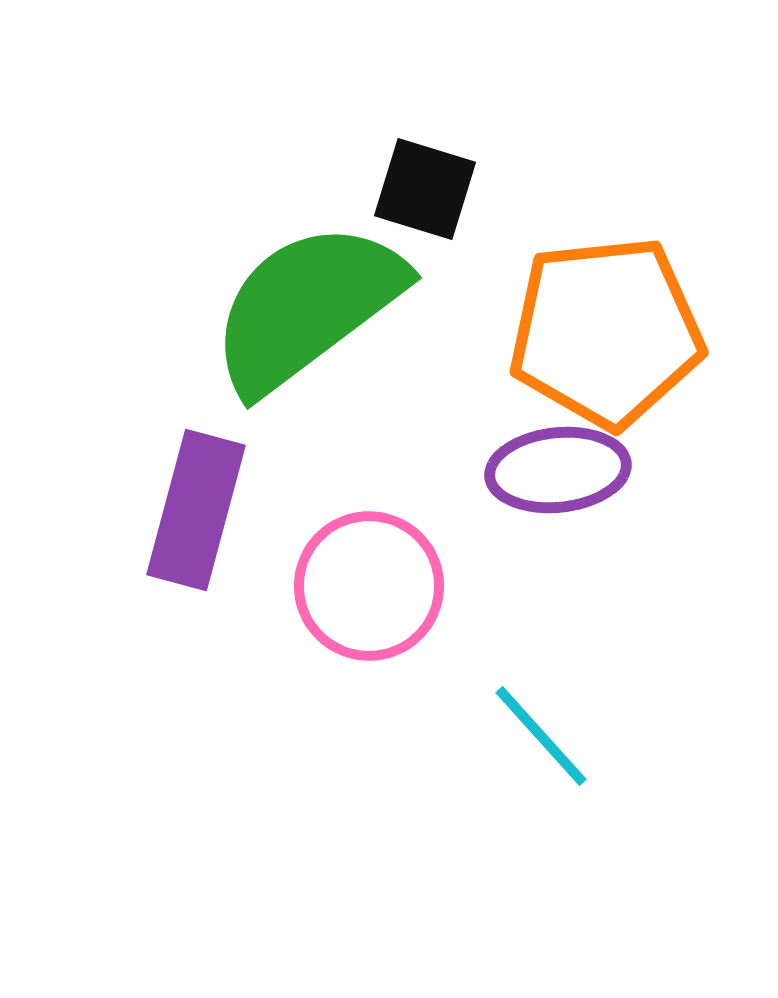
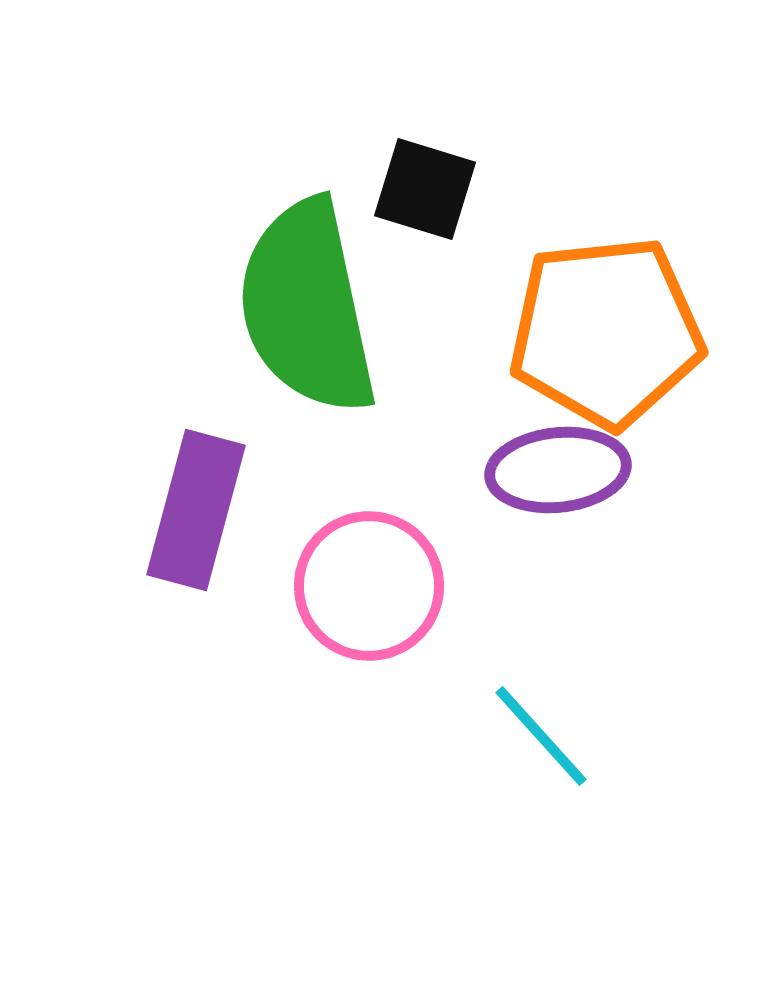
green semicircle: rotated 65 degrees counterclockwise
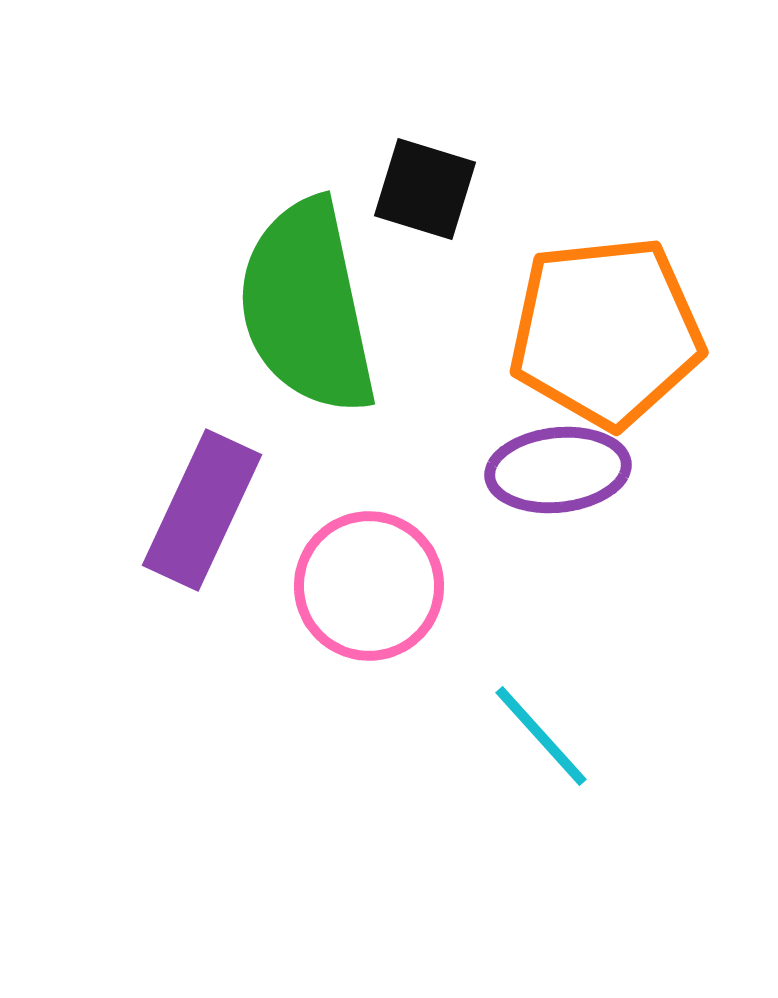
purple rectangle: moved 6 px right; rotated 10 degrees clockwise
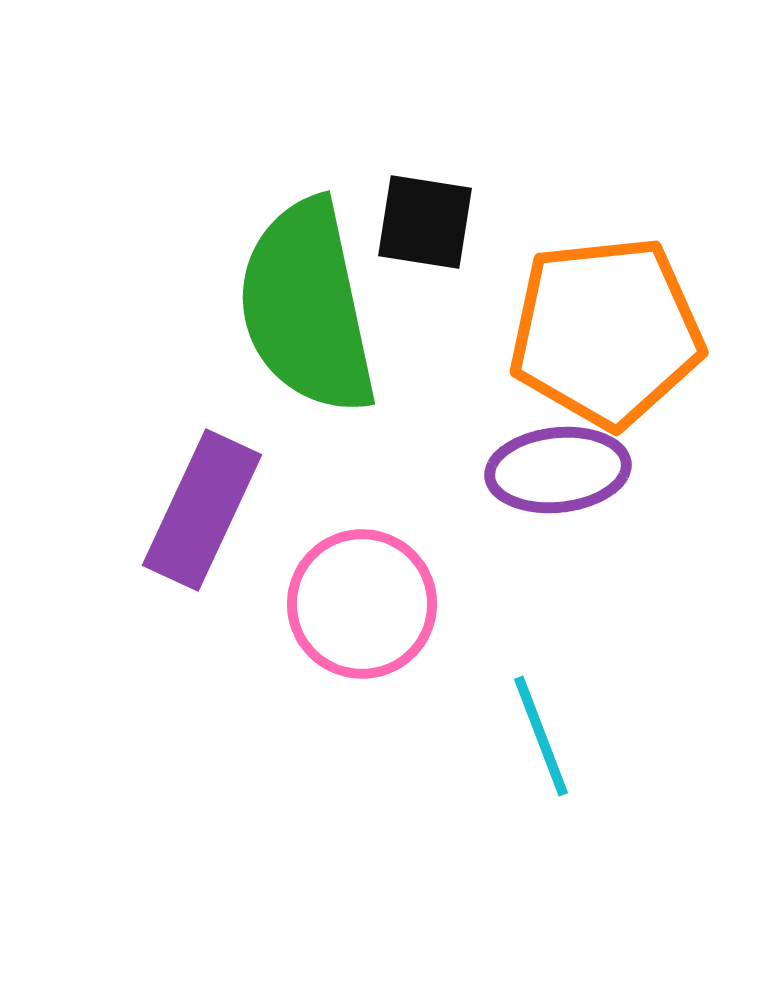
black square: moved 33 px down; rotated 8 degrees counterclockwise
pink circle: moved 7 px left, 18 px down
cyan line: rotated 21 degrees clockwise
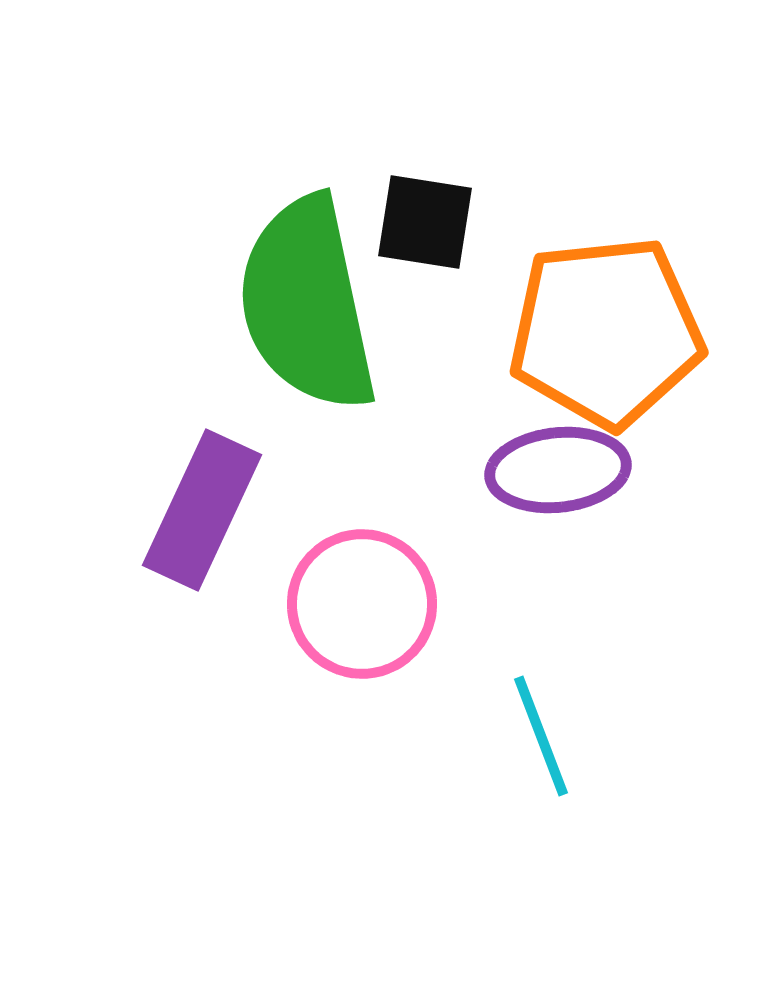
green semicircle: moved 3 px up
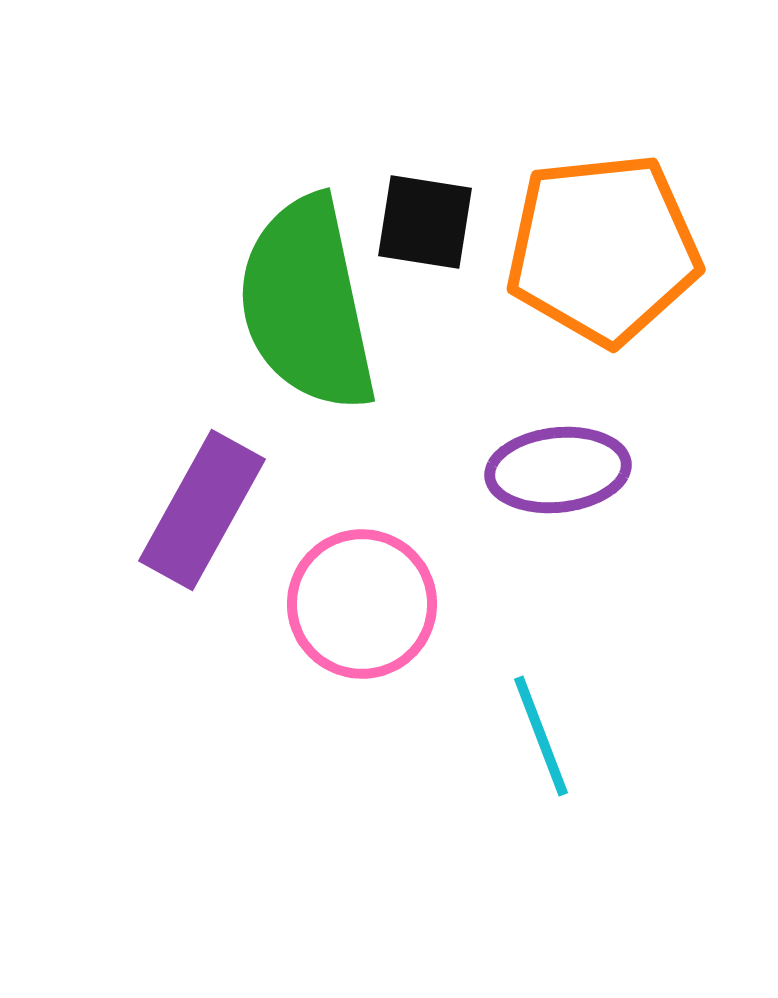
orange pentagon: moved 3 px left, 83 px up
purple rectangle: rotated 4 degrees clockwise
